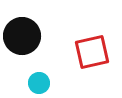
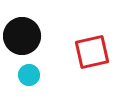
cyan circle: moved 10 px left, 8 px up
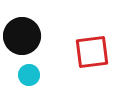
red square: rotated 6 degrees clockwise
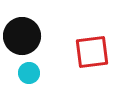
cyan circle: moved 2 px up
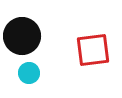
red square: moved 1 px right, 2 px up
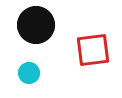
black circle: moved 14 px right, 11 px up
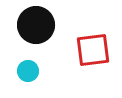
cyan circle: moved 1 px left, 2 px up
